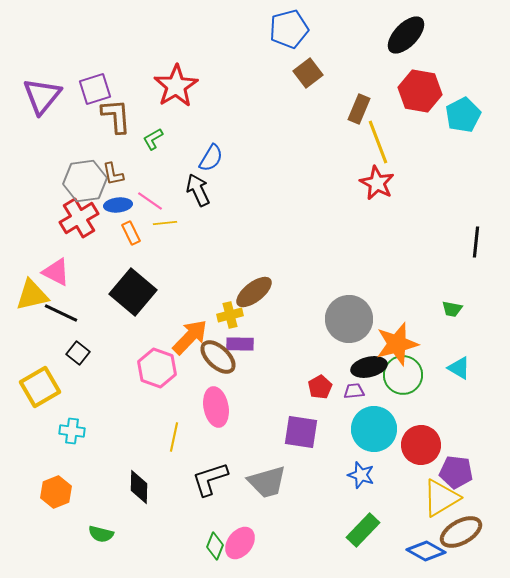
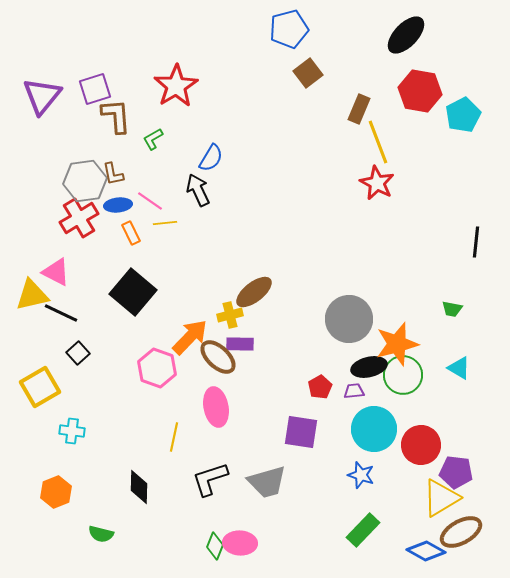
black square at (78, 353): rotated 10 degrees clockwise
pink ellipse at (240, 543): rotated 56 degrees clockwise
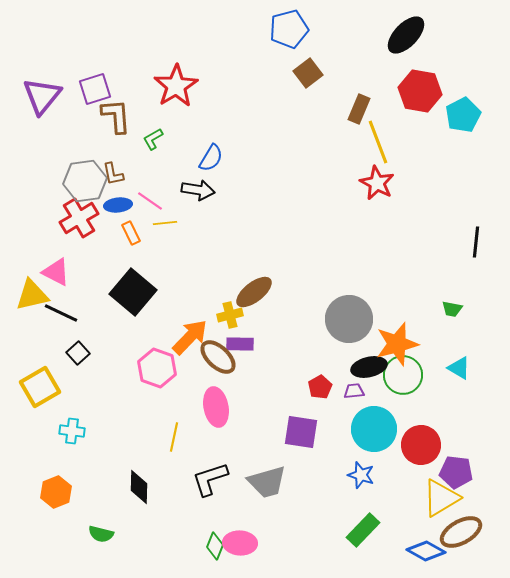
black arrow at (198, 190): rotated 124 degrees clockwise
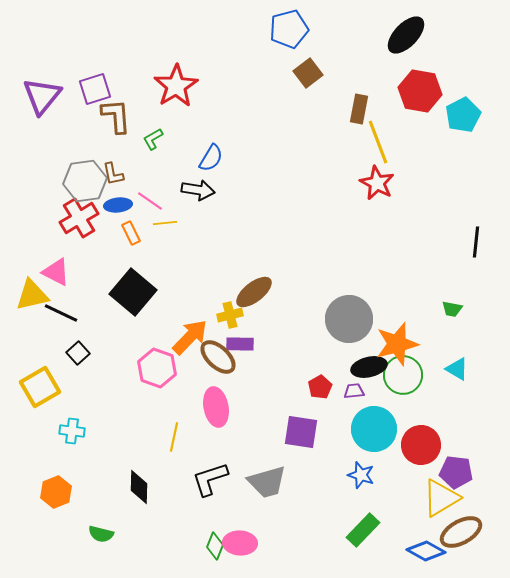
brown rectangle at (359, 109): rotated 12 degrees counterclockwise
cyan triangle at (459, 368): moved 2 px left, 1 px down
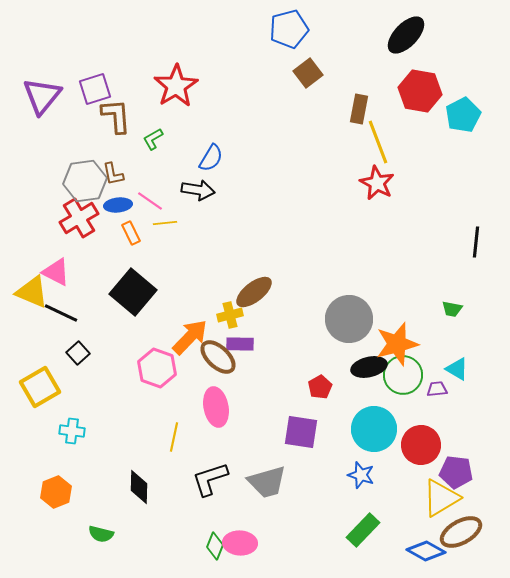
yellow triangle at (32, 295): moved 3 px up; rotated 36 degrees clockwise
purple trapezoid at (354, 391): moved 83 px right, 2 px up
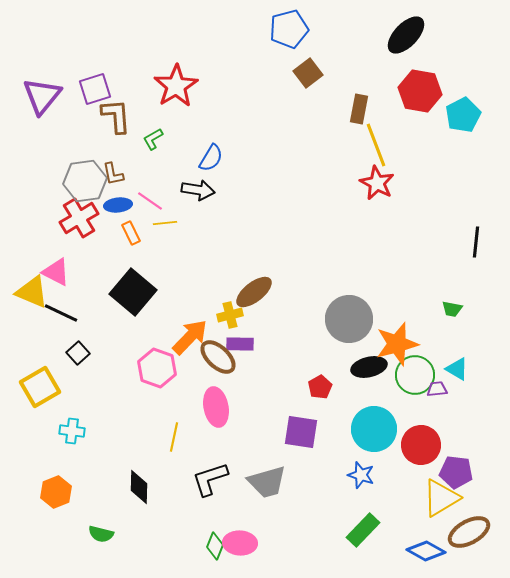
yellow line at (378, 142): moved 2 px left, 3 px down
green circle at (403, 375): moved 12 px right
brown ellipse at (461, 532): moved 8 px right
